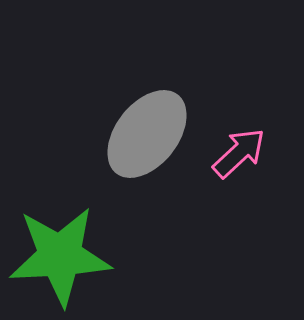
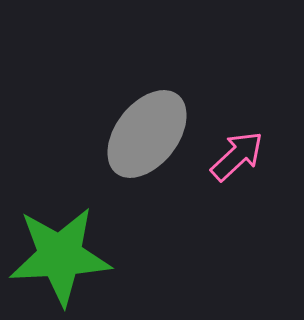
pink arrow: moved 2 px left, 3 px down
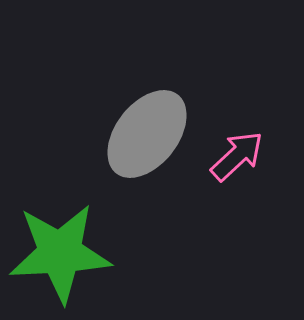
green star: moved 3 px up
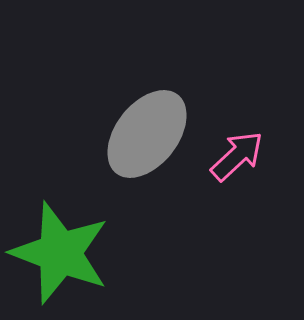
green star: rotated 24 degrees clockwise
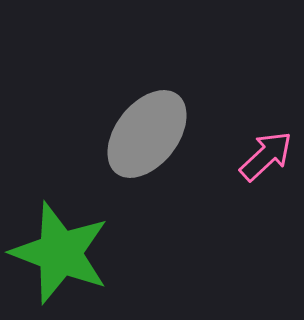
pink arrow: moved 29 px right
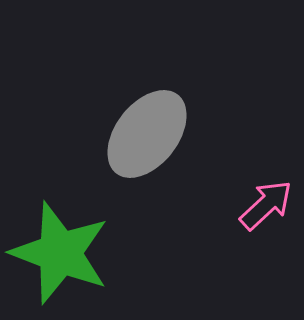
pink arrow: moved 49 px down
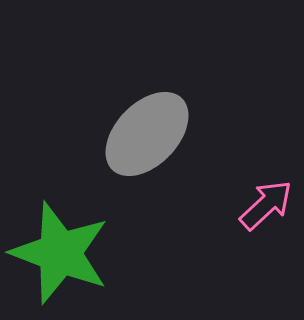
gray ellipse: rotated 6 degrees clockwise
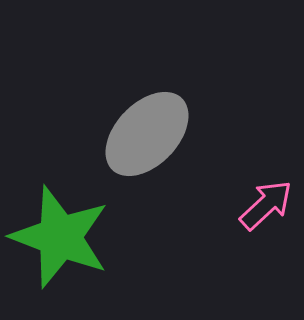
green star: moved 16 px up
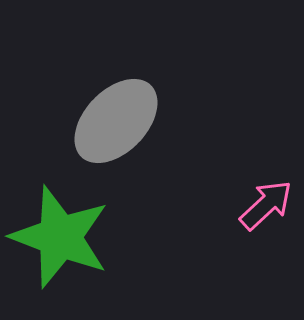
gray ellipse: moved 31 px left, 13 px up
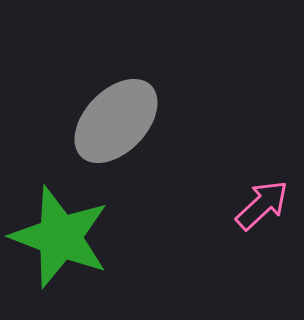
pink arrow: moved 4 px left
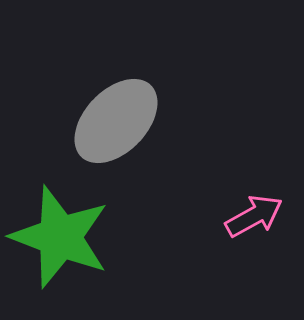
pink arrow: moved 8 px left, 11 px down; rotated 14 degrees clockwise
